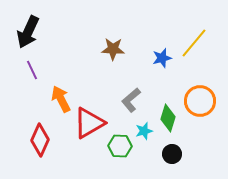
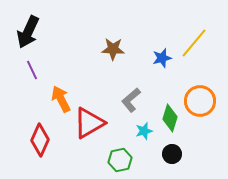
green diamond: moved 2 px right
green hexagon: moved 14 px down; rotated 15 degrees counterclockwise
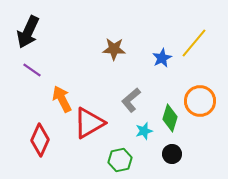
brown star: moved 1 px right
blue star: rotated 12 degrees counterclockwise
purple line: rotated 30 degrees counterclockwise
orange arrow: moved 1 px right
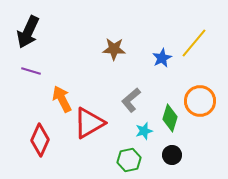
purple line: moved 1 px left, 1 px down; rotated 18 degrees counterclockwise
black circle: moved 1 px down
green hexagon: moved 9 px right
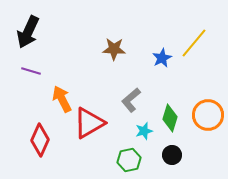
orange circle: moved 8 px right, 14 px down
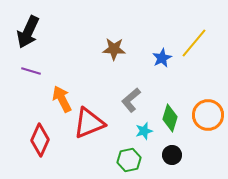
red triangle: rotated 8 degrees clockwise
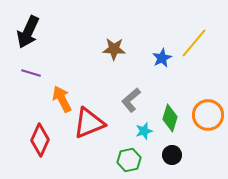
purple line: moved 2 px down
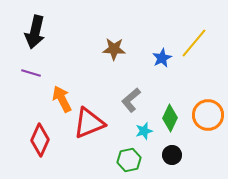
black arrow: moved 7 px right; rotated 12 degrees counterclockwise
green diamond: rotated 8 degrees clockwise
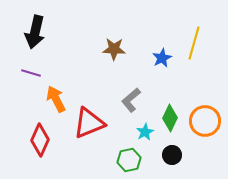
yellow line: rotated 24 degrees counterclockwise
orange arrow: moved 6 px left
orange circle: moved 3 px left, 6 px down
cyan star: moved 1 px right, 1 px down; rotated 12 degrees counterclockwise
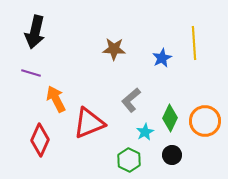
yellow line: rotated 20 degrees counterclockwise
green hexagon: rotated 20 degrees counterclockwise
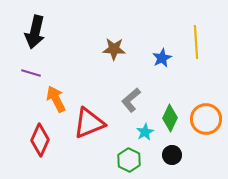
yellow line: moved 2 px right, 1 px up
orange circle: moved 1 px right, 2 px up
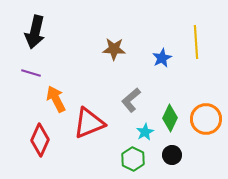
green hexagon: moved 4 px right, 1 px up
